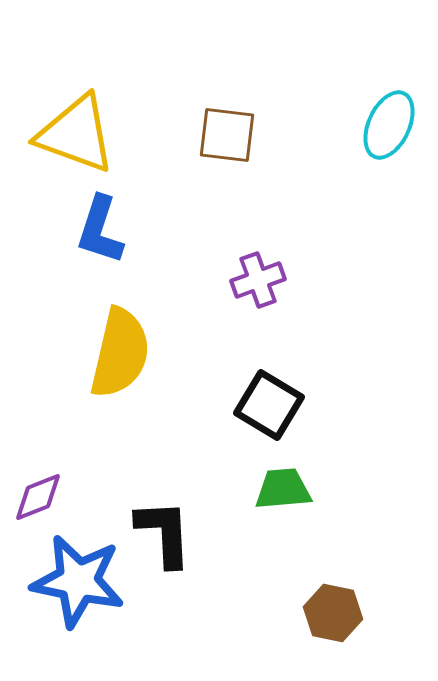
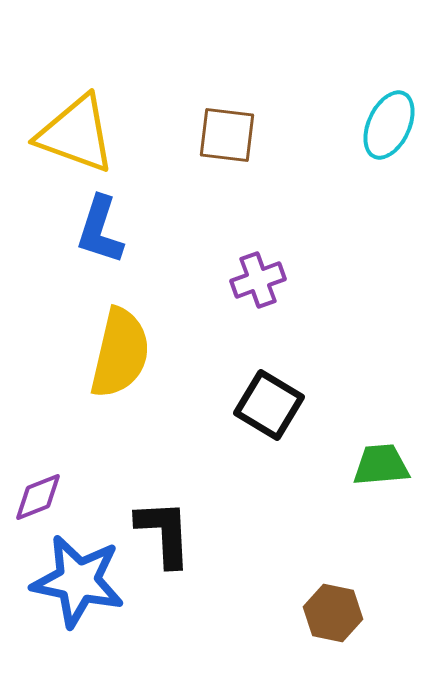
green trapezoid: moved 98 px right, 24 px up
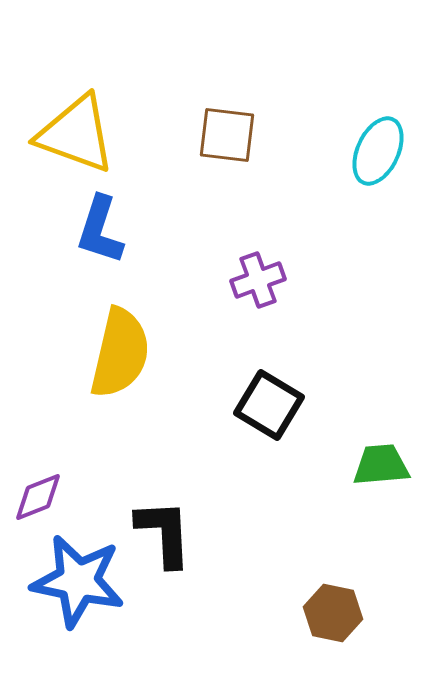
cyan ellipse: moved 11 px left, 26 px down
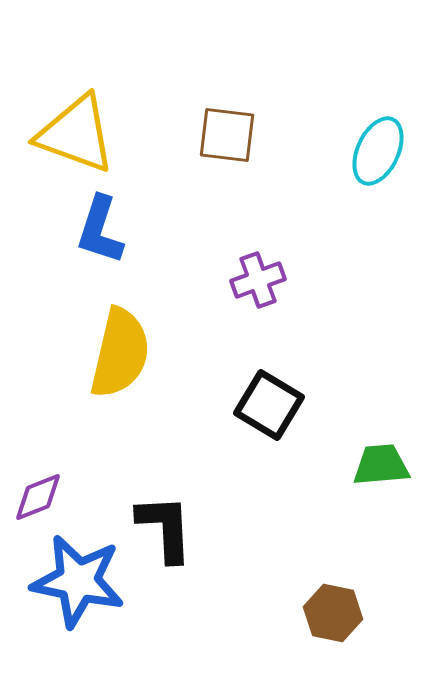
black L-shape: moved 1 px right, 5 px up
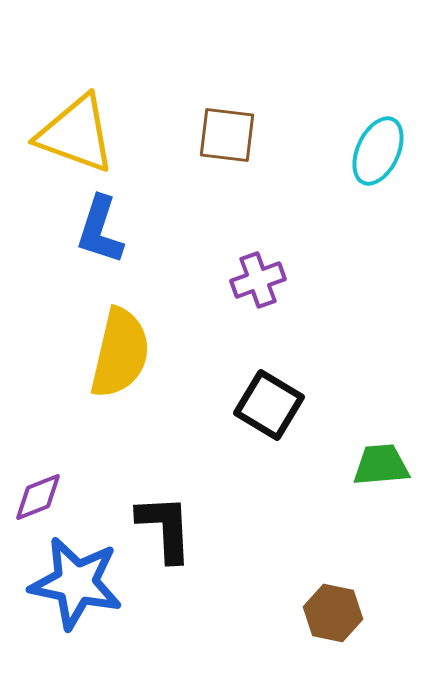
blue star: moved 2 px left, 2 px down
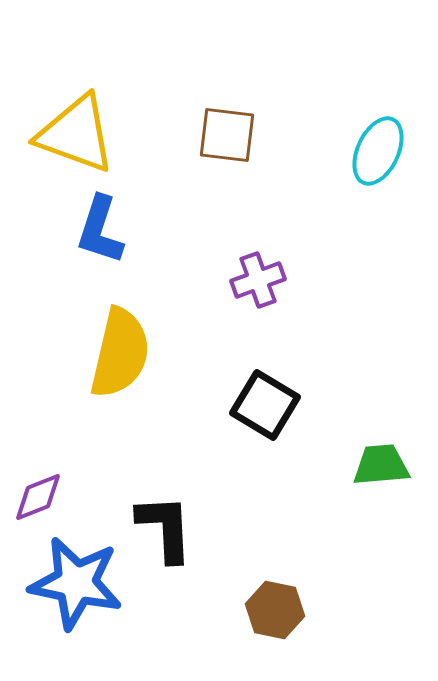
black square: moved 4 px left
brown hexagon: moved 58 px left, 3 px up
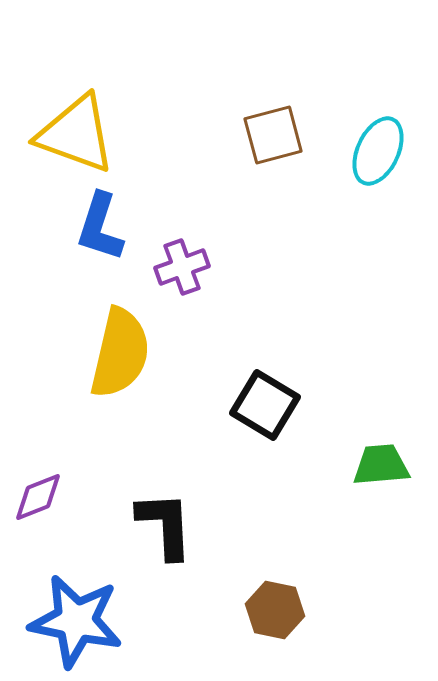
brown square: moved 46 px right; rotated 22 degrees counterclockwise
blue L-shape: moved 3 px up
purple cross: moved 76 px left, 13 px up
black L-shape: moved 3 px up
blue star: moved 38 px down
